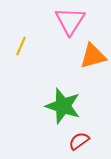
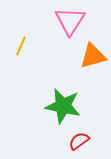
green star: rotated 6 degrees counterclockwise
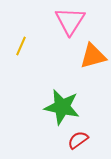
green star: moved 1 px left, 1 px down
red semicircle: moved 1 px left, 1 px up
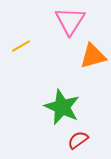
yellow line: rotated 36 degrees clockwise
green star: rotated 12 degrees clockwise
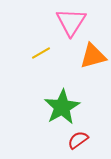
pink triangle: moved 1 px right, 1 px down
yellow line: moved 20 px right, 7 px down
green star: rotated 18 degrees clockwise
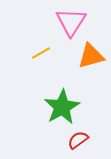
orange triangle: moved 2 px left
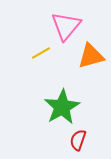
pink triangle: moved 5 px left, 4 px down; rotated 8 degrees clockwise
red semicircle: rotated 35 degrees counterclockwise
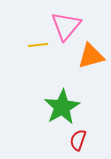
yellow line: moved 3 px left, 8 px up; rotated 24 degrees clockwise
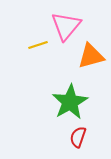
yellow line: rotated 12 degrees counterclockwise
green star: moved 8 px right, 5 px up
red semicircle: moved 3 px up
